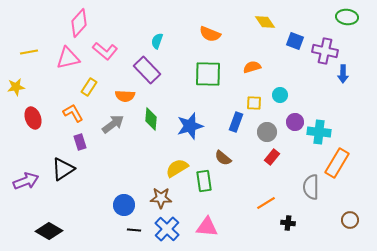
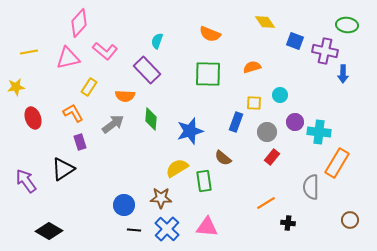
green ellipse at (347, 17): moved 8 px down
blue star at (190, 126): moved 5 px down
purple arrow at (26, 181): rotated 105 degrees counterclockwise
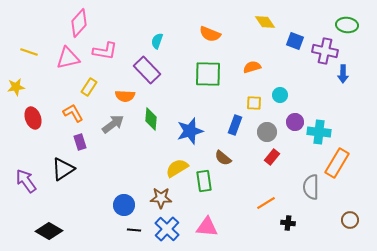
pink L-shape at (105, 51): rotated 30 degrees counterclockwise
yellow line at (29, 52): rotated 30 degrees clockwise
blue rectangle at (236, 122): moved 1 px left, 3 px down
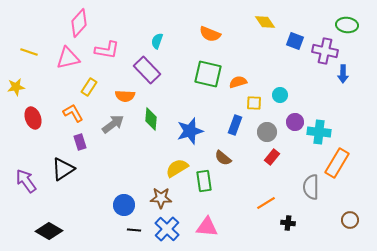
pink L-shape at (105, 51): moved 2 px right, 1 px up
orange semicircle at (252, 67): moved 14 px left, 15 px down
green square at (208, 74): rotated 12 degrees clockwise
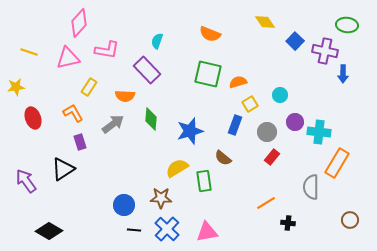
blue square at (295, 41): rotated 24 degrees clockwise
yellow square at (254, 103): moved 4 px left, 1 px down; rotated 35 degrees counterclockwise
pink triangle at (207, 227): moved 5 px down; rotated 15 degrees counterclockwise
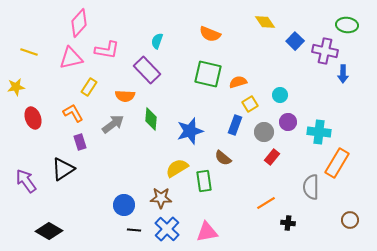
pink triangle at (68, 58): moved 3 px right
purple circle at (295, 122): moved 7 px left
gray circle at (267, 132): moved 3 px left
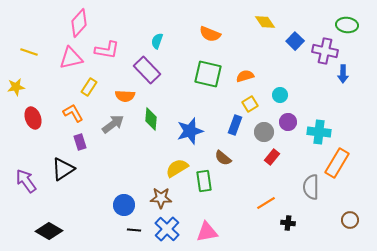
orange semicircle at (238, 82): moved 7 px right, 6 px up
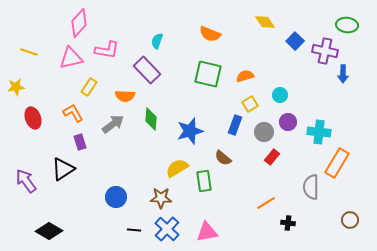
blue circle at (124, 205): moved 8 px left, 8 px up
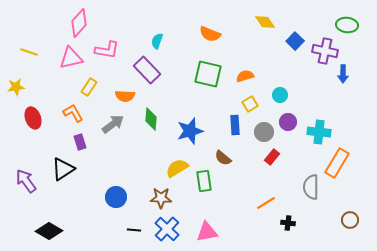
blue rectangle at (235, 125): rotated 24 degrees counterclockwise
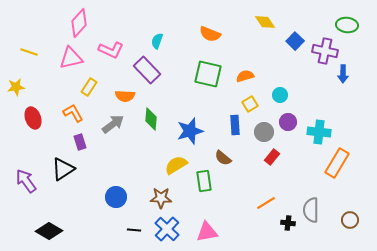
pink L-shape at (107, 50): moved 4 px right; rotated 15 degrees clockwise
yellow semicircle at (177, 168): moved 1 px left, 3 px up
gray semicircle at (311, 187): moved 23 px down
